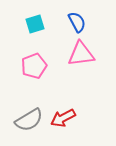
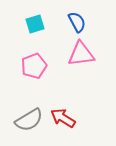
red arrow: rotated 60 degrees clockwise
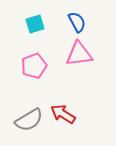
pink triangle: moved 2 px left
red arrow: moved 4 px up
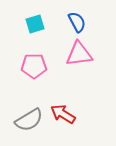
pink pentagon: rotated 20 degrees clockwise
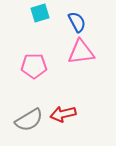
cyan square: moved 5 px right, 11 px up
pink triangle: moved 2 px right, 2 px up
red arrow: rotated 45 degrees counterclockwise
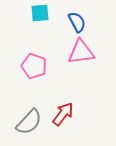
cyan square: rotated 12 degrees clockwise
pink pentagon: rotated 20 degrees clockwise
red arrow: rotated 140 degrees clockwise
gray semicircle: moved 2 px down; rotated 16 degrees counterclockwise
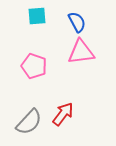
cyan square: moved 3 px left, 3 px down
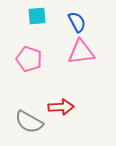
pink pentagon: moved 5 px left, 7 px up
red arrow: moved 2 px left, 7 px up; rotated 50 degrees clockwise
gray semicircle: rotated 76 degrees clockwise
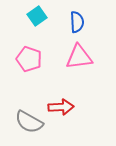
cyan square: rotated 30 degrees counterclockwise
blue semicircle: rotated 25 degrees clockwise
pink triangle: moved 2 px left, 5 px down
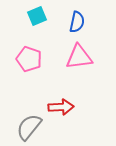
cyan square: rotated 12 degrees clockwise
blue semicircle: rotated 15 degrees clockwise
gray semicircle: moved 5 px down; rotated 100 degrees clockwise
